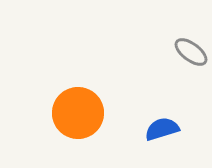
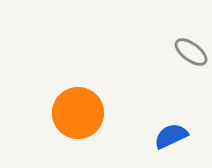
blue semicircle: moved 9 px right, 7 px down; rotated 8 degrees counterclockwise
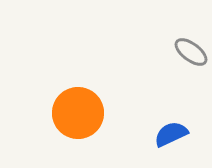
blue semicircle: moved 2 px up
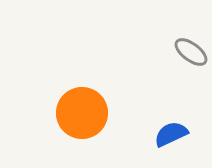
orange circle: moved 4 px right
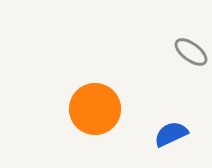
orange circle: moved 13 px right, 4 px up
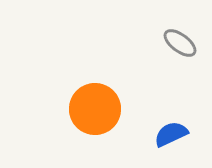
gray ellipse: moved 11 px left, 9 px up
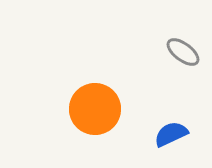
gray ellipse: moved 3 px right, 9 px down
